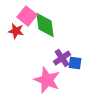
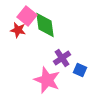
red star: moved 2 px right, 1 px up
blue square: moved 5 px right, 7 px down; rotated 16 degrees clockwise
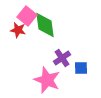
blue square: moved 1 px right, 2 px up; rotated 24 degrees counterclockwise
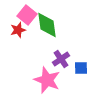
pink square: moved 1 px up
green diamond: moved 2 px right
red star: rotated 28 degrees counterclockwise
purple cross: moved 1 px left, 1 px down
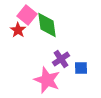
red star: rotated 21 degrees counterclockwise
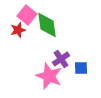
red star: rotated 21 degrees clockwise
pink star: moved 2 px right, 4 px up
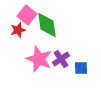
pink star: moved 10 px left, 17 px up
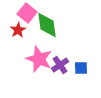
pink square: moved 2 px up
red star: rotated 14 degrees counterclockwise
purple cross: moved 1 px left, 6 px down
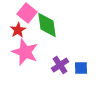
pink star: moved 14 px left, 7 px up
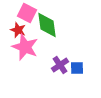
pink square: rotated 12 degrees counterclockwise
red star: rotated 21 degrees counterclockwise
pink star: moved 5 px up
blue square: moved 4 px left
